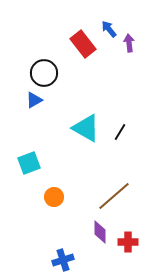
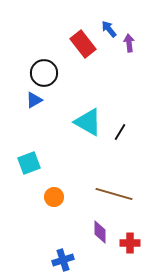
cyan triangle: moved 2 px right, 6 px up
brown line: moved 2 px up; rotated 57 degrees clockwise
red cross: moved 2 px right, 1 px down
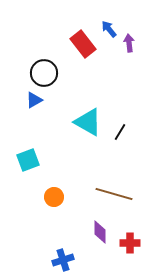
cyan square: moved 1 px left, 3 px up
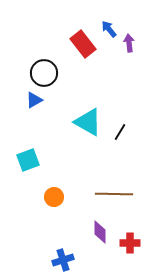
brown line: rotated 15 degrees counterclockwise
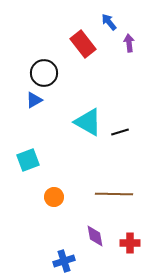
blue arrow: moved 7 px up
black line: rotated 42 degrees clockwise
purple diamond: moved 5 px left, 4 px down; rotated 10 degrees counterclockwise
blue cross: moved 1 px right, 1 px down
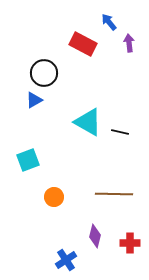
red rectangle: rotated 24 degrees counterclockwise
black line: rotated 30 degrees clockwise
purple diamond: rotated 25 degrees clockwise
blue cross: moved 2 px right, 1 px up; rotated 15 degrees counterclockwise
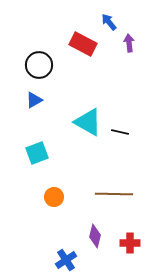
black circle: moved 5 px left, 8 px up
cyan square: moved 9 px right, 7 px up
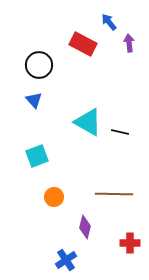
blue triangle: rotated 42 degrees counterclockwise
cyan square: moved 3 px down
purple diamond: moved 10 px left, 9 px up
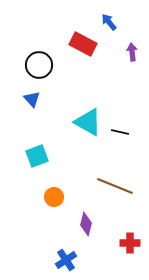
purple arrow: moved 3 px right, 9 px down
blue triangle: moved 2 px left, 1 px up
brown line: moved 1 px right, 8 px up; rotated 21 degrees clockwise
purple diamond: moved 1 px right, 3 px up
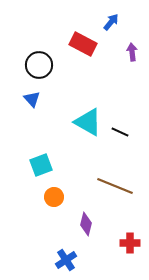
blue arrow: moved 2 px right; rotated 78 degrees clockwise
black line: rotated 12 degrees clockwise
cyan square: moved 4 px right, 9 px down
